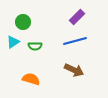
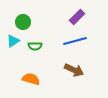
cyan triangle: moved 1 px up
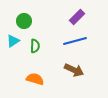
green circle: moved 1 px right, 1 px up
green semicircle: rotated 88 degrees counterclockwise
orange semicircle: moved 4 px right
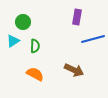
purple rectangle: rotated 35 degrees counterclockwise
green circle: moved 1 px left, 1 px down
blue line: moved 18 px right, 2 px up
orange semicircle: moved 5 px up; rotated 12 degrees clockwise
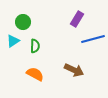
purple rectangle: moved 2 px down; rotated 21 degrees clockwise
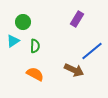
blue line: moved 1 px left, 12 px down; rotated 25 degrees counterclockwise
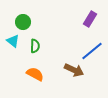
purple rectangle: moved 13 px right
cyan triangle: rotated 48 degrees counterclockwise
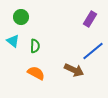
green circle: moved 2 px left, 5 px up
blue line: moved 1 px right
orange semicircle: moved 1 px right, 1 px up
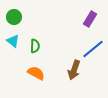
green circle: moved 7 px left
blue line: moved 2 px up
brown arrow: rotated 84 degrees clockwise
